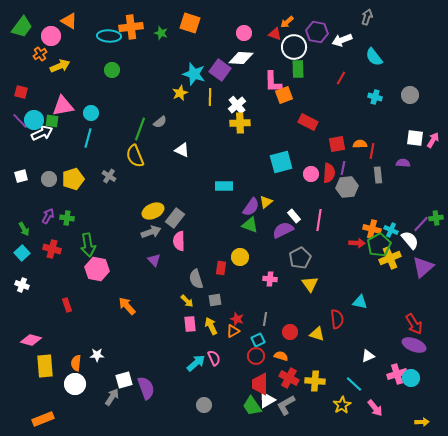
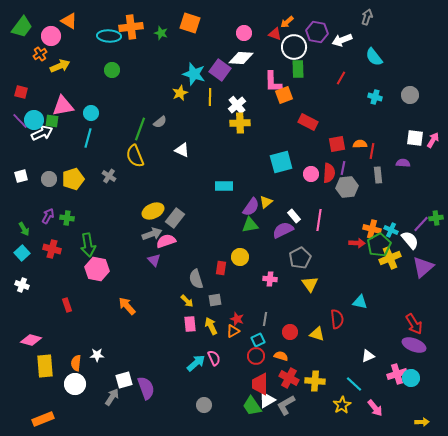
green triangle at (250, 225): rotated 30 degrees counterclockwise
gray arrow at (151, 232): moved 1 px right, 2 px down
pink semicircle at (179, 241): moved 13 px left; rotated 72 degrees clockwise
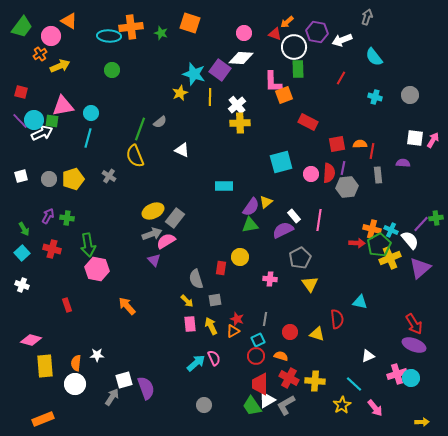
pink semicircle at (166, 241): rotated 12 degrees counterclockwise
purple triangle at (423, 267): moved 3 px left, 1 px down
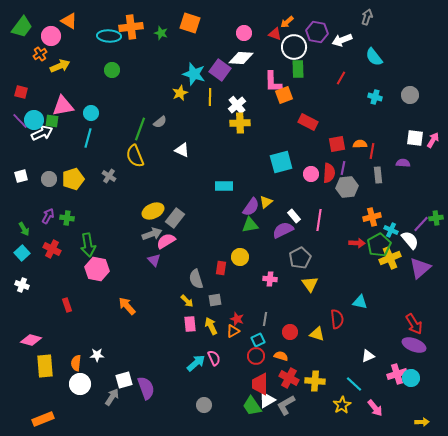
orange cross at (372, 229): moved 12 px up; rotated 30 degrees counterclockwise
red cross at (52, 249): rotated 12 degrees clockwise
white circle at (75, 384): moved 5 px right
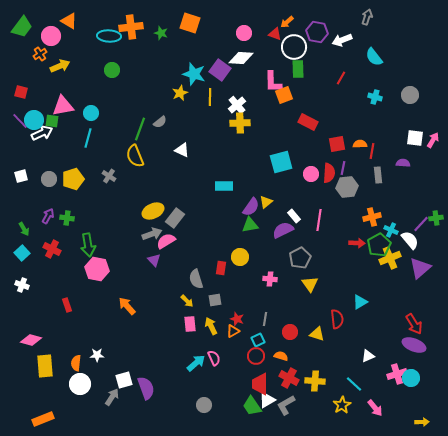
cyan triangle at (360, 302): rotated 42 degrees counterclockwise
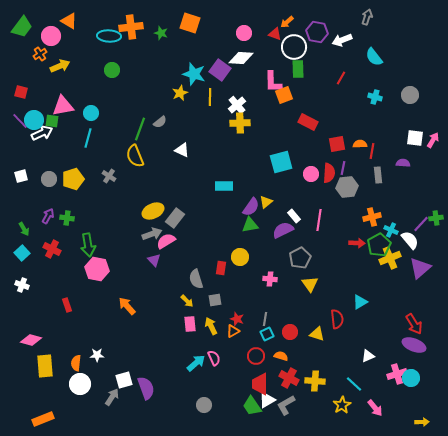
cyan square at (258, 340): moved 9 px right, 6 px up
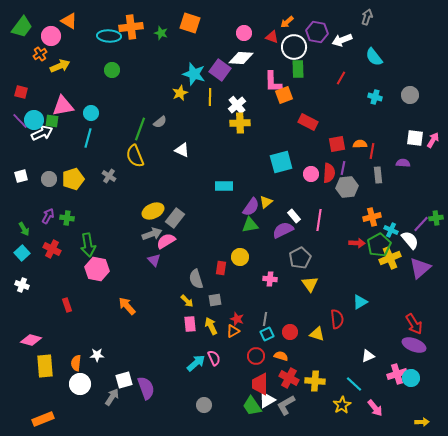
red triangle at (275, 34): moved 3 px left, 3 px down
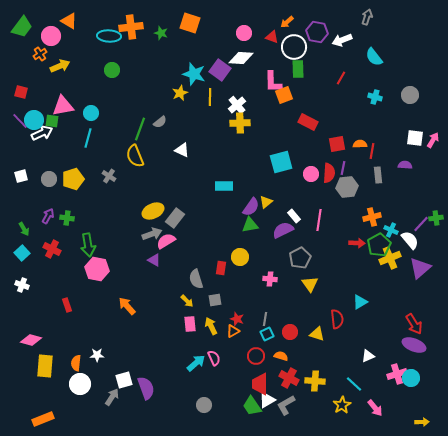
purple semicircle at (403, 163): moved 2 px right, 2 px down
purple triangle at (154, 260): rotated 16 degrees counterclockwise
yellow rectangle at (45, 366): rotated 10 degrees clockwise
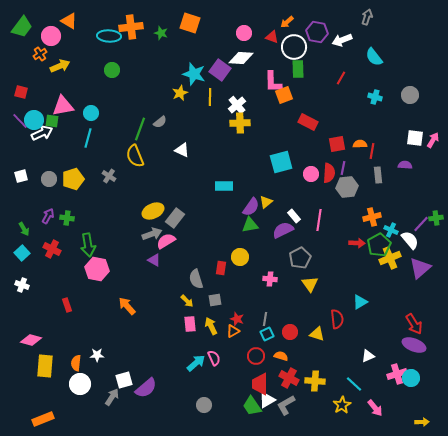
purple semicircle at (146, 388): rotated 70 degrees clockwise
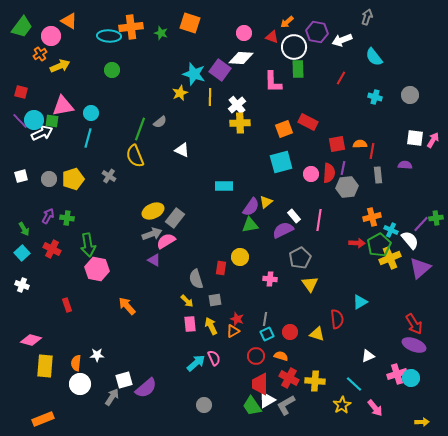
orange square at (284, 95): moved 34 px down
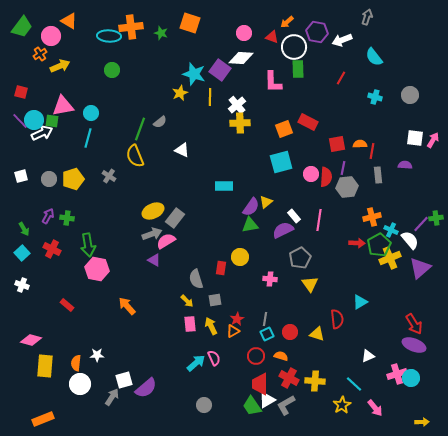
red semicircle at (329, 173): moved 3 px left, 4 px down
red rectangle at (67, 305): rotated 32 degrees counterclockwise
red star at (237, 319): rotated 24 degrees clockwise
